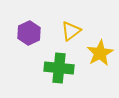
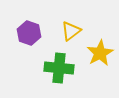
purple hexagon: rotated 15 degrees counterclockwise
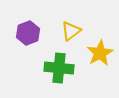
purple hexagon: moved 1 px left; rotated 20 degrees clockwise
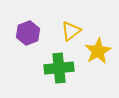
yellow star: moved 2 px left, 2 px up
green cross: rotated 12 degrees counterclockwise
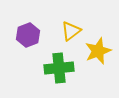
purple hexagon: moved 2 px down
yellow star: rotated 8 degrees clockwise
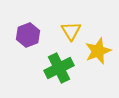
yellow triangle: rotated 25 degrees counterclockwise
green cross: rotated 20 degrees counterclockwise
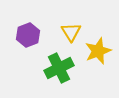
yellow triangle: moved 1 px down
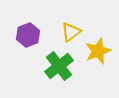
yellow triangle: rotated 25 degrees clockwise
green cross: moved 2 px up; rotated 12 degrees counterclockwise
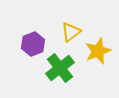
purple hexagon: moved 5 px right, 9 px down
green cross: moved 1 px right, 2 px down
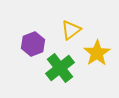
yellow triangle: moved 2 px up
yellow star: moved 1 px left, 2 px down; rotated 12 degrees counterclockwise
